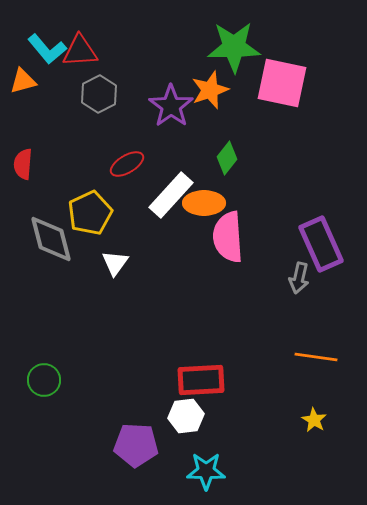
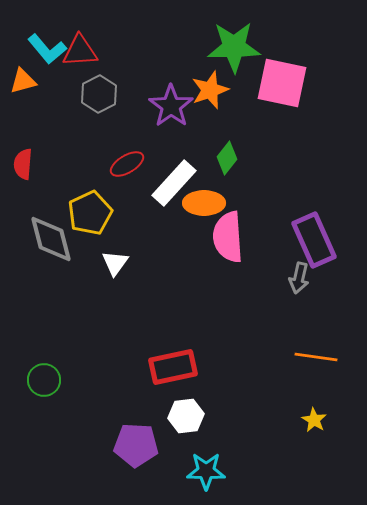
white rectangle: moved 3 px right, 12 px up
purple rectangle: moved 7 px left, 4 px up
red rectangle: moved 28 px left, 13 px up; rotated 9 degrees counterclockwise
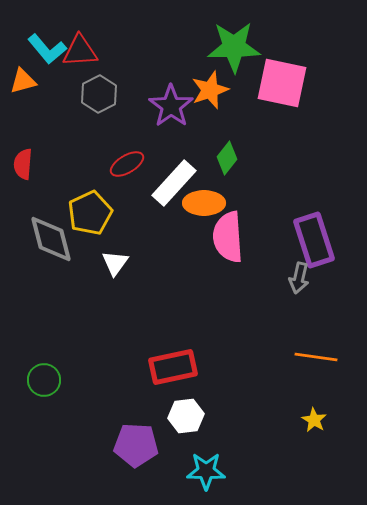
purple rectangle: rotated 6 degrees clockwise
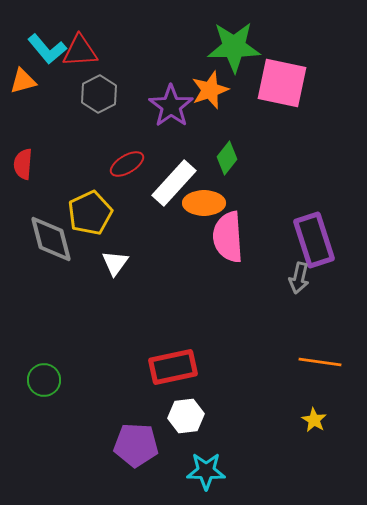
orange line: moved 4 px right, 5 px down
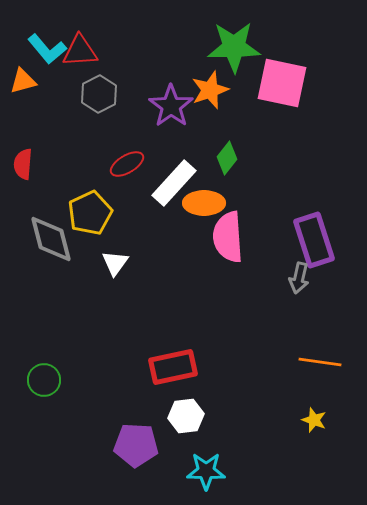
yellow star: rotated 10 degrees counterclockwise
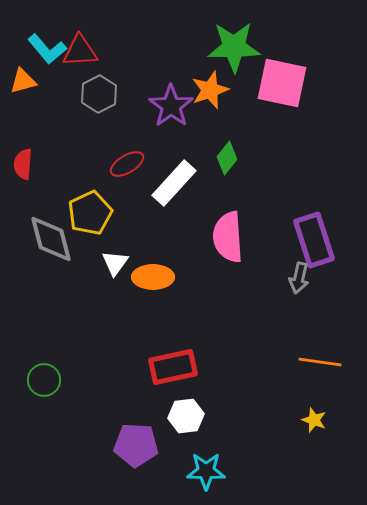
orange ellipse: moved 51 px left, 74 px down
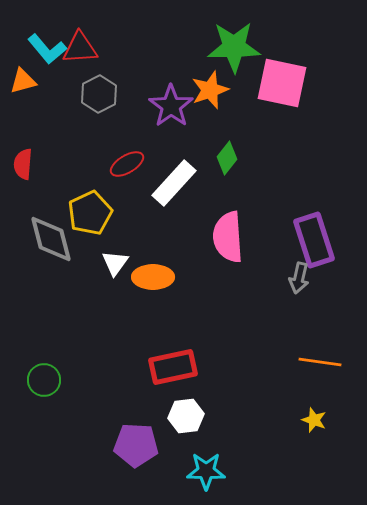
red triangle: moved 3 px up
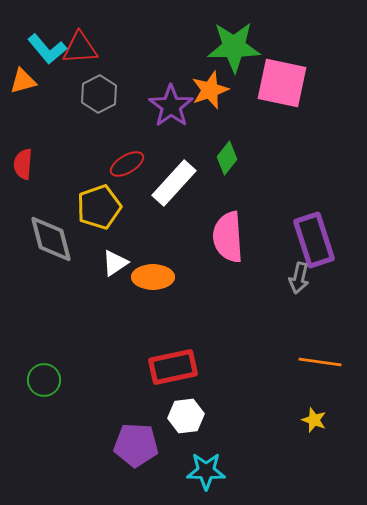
yellow pentagon: moved 9 px right, 6 px up; rotated 6 degrees clockwise
white triangle: rotated 20 degrees clockwise
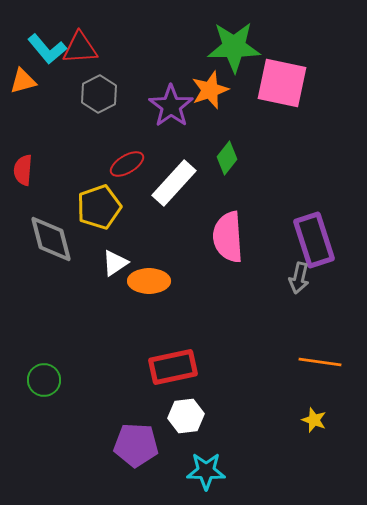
red semicircle: moved 6 px down
orange ellipse: moved 4 px left, 4 px down
